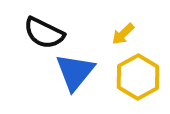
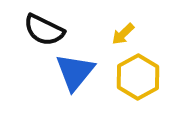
black semicircle: moved 3 px up
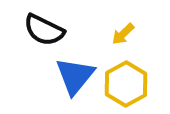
blue triangle: moved 4 px down
yellow hexagon: moved 12 px left, 7 px down
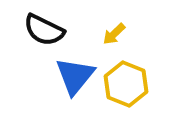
yellow arrow: moved 9 px left
yellow hexagon: rotated 9 degrees counterclockwise
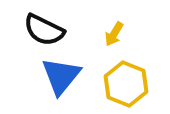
yellow arrow: rotated 15 degrees counterclockwise
blue triangle: moved 14 px left
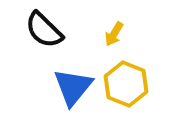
black semicircle: rotated 18 degrees clockwise
blue triangle: moved 12 px right, 11 px down
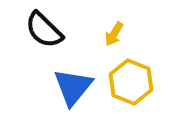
yellow hexagon: moved 5 px right, 2 px up
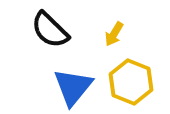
black semicircle: moved 6 px right
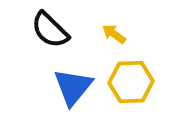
yellow arrow: rotated 95 degrees clockwise
yellow hexagon: rotated 24 degrees counterclockwise
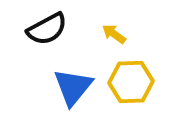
black semicircle: moved 3 px left, 1 px up; rotated 72 degrees counterclockwise
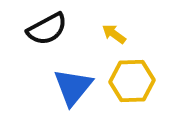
yellow hexagon: moved 1 px right, 1 px up
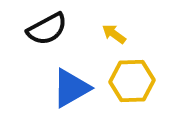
blue triangle: moved 2 px left, 1 px down; rotated 21 degrees clockwise
